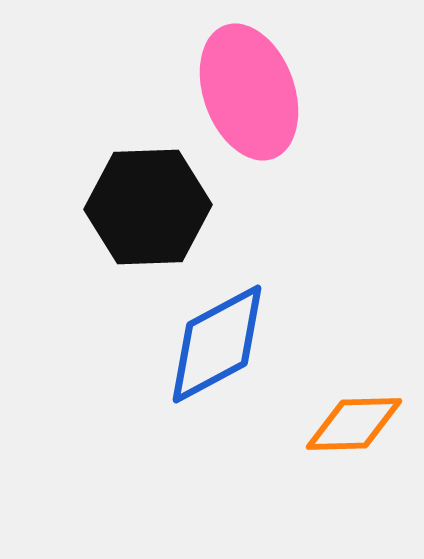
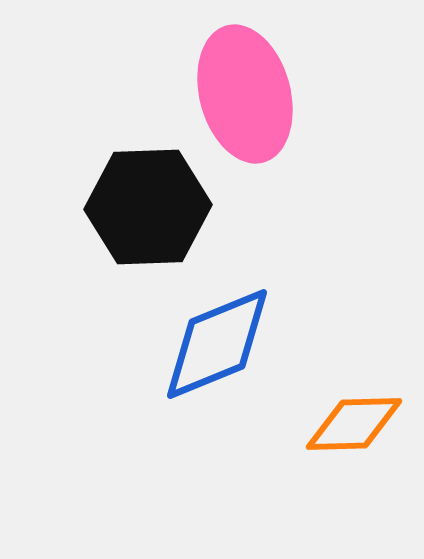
pink ellipse: moved 4 px left, 2 px down; rotated 5 degrees clockwise
blue diamond: rotated 6 degrees clockwise
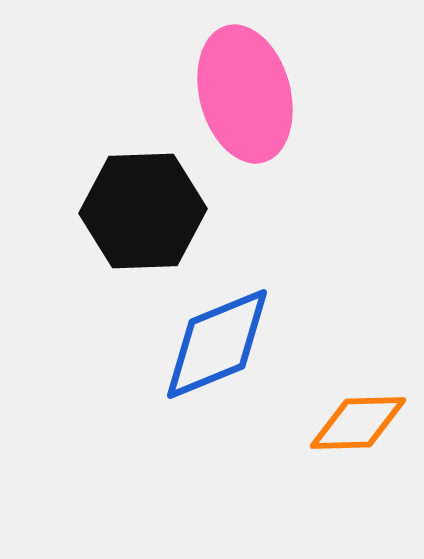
black hexagon: moved 5 px left, 4 px down
orange diamond: moved 4 px right, 1 px up
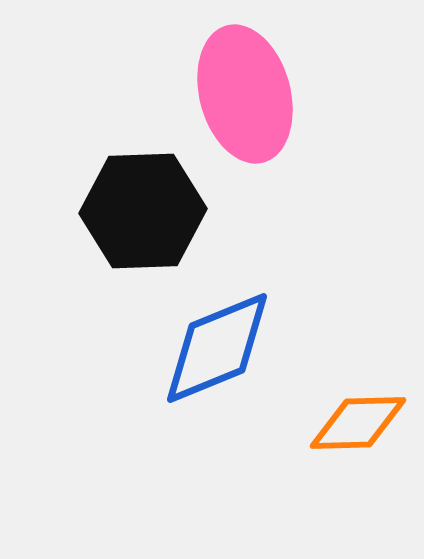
blue diamond: moved 4 px down
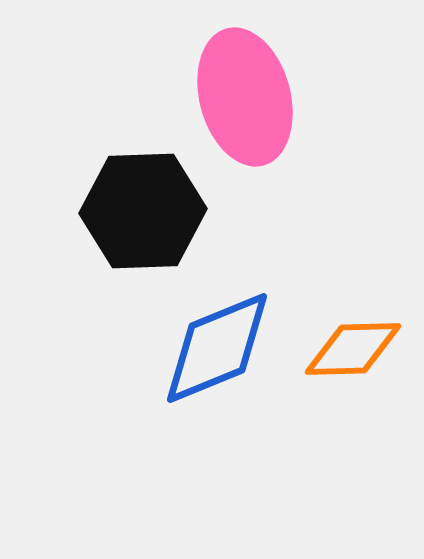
pink ellipse: moved 3 px down
orange diamond: moved 5 px left, 74 px up
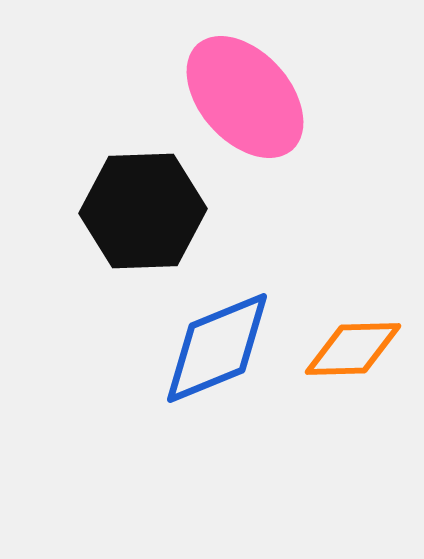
pink ellipse: rotated 27 degrees counterclockwise
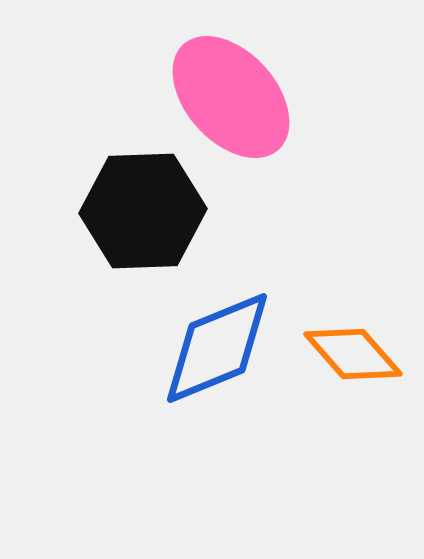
pink ellipse: moved 14 px left
orange diamond: moved 5 px down; rotated 50 degrees clockwise
